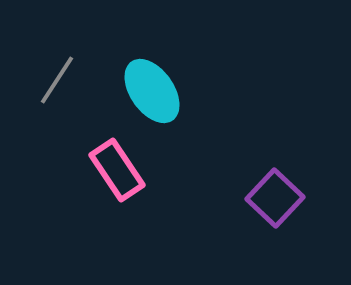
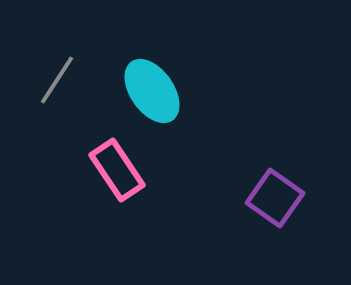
purple square: rotated 8 degrees counterclockwise
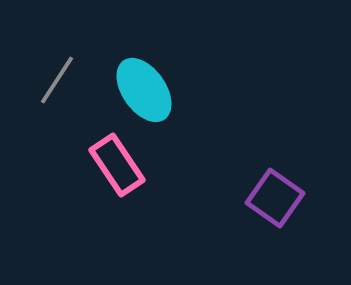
cyan ellipse: moved 8 px left, 1 px up
pink rectangle: moved 5 px up
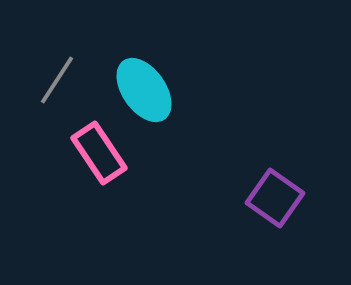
pink rectangle: moved 18 px left, 12 px up
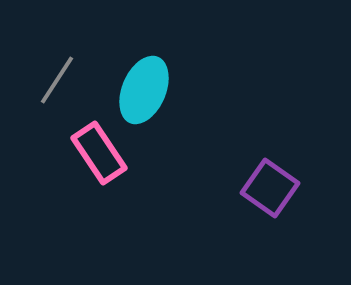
cyan ellipse: rotated 58 degrees clockwise
purple square: moved 5 px left, 10 px up
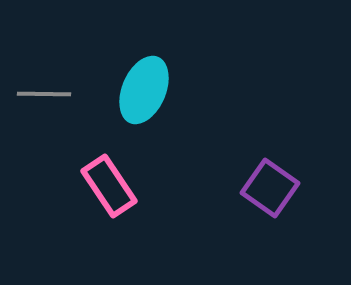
gray line: moved 13 px left, 14 px down; rotated 58 degrees clockwise
pink rectangle: moved 10 px right, 33 px down
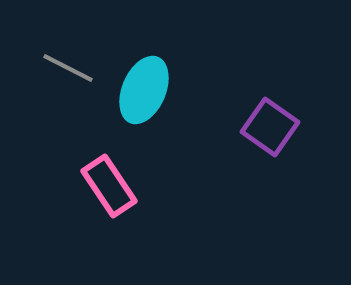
gray line: moved 24 px right, 26 px up; rotated 26 degrees clockwise
purple square: moved 61 px up
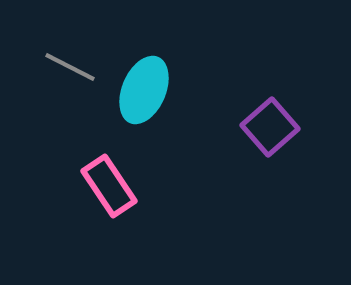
gray line: moved 2 px right, 1 px up
purple square: rotated 14 degrees clockwise
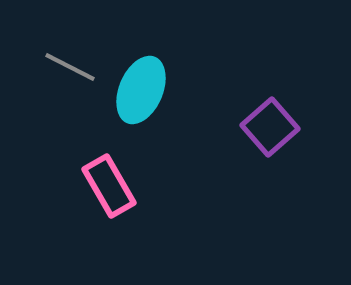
cyan ellipse: moved 3 px left
pink rectangle: rotated 4 degrees clockwise
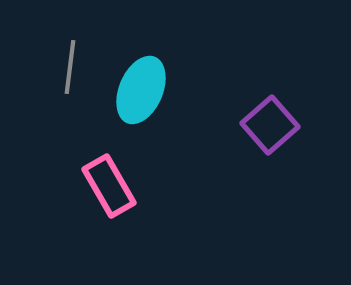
gray line: rotated 70 degrees clockwise
purple square: moved 2 px up
